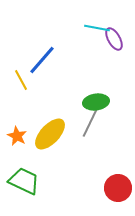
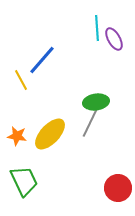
cyan line: rotated 75 degrees clockwise
orange star: rotated 18 degrees counterclockwise
green trapezoid: rotated 40 degrees clockwise
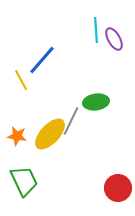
cyan line: moved 1 px left, 2 px down
gray line: moved 19 px left, 2 px up
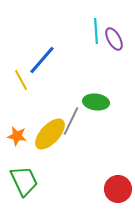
cyan line: moved 1 px down
green ellipse: rotated 15 degrees clockwise
red circle: moved 1 px down
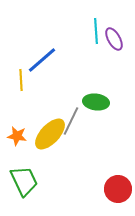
blue line: rotated 8 degrees clockwise
yellow line: rotated 25 degrees clockwise
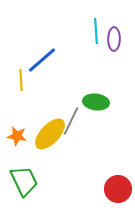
purple ellipse: rotated 30 degrees clockwise
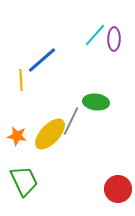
cyan line: moved 1 px left, 4 px down; rotated 45 degrees clockwise
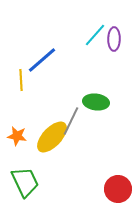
yellow ellipse: moved 2 px right, 3 px down
green trapezoid: moved 1 px right, 1 px down
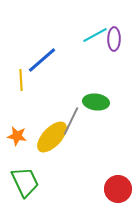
cyan line: rotated 20 degrees clockwise
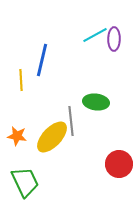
blue line: rotated 36 degrees counterclockwise
gray line: rotated 32 degrees counterclockwise
red circle: moved 1 px right, 25 px up
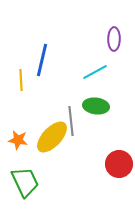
cyan line: moved 37 px down
green ellipse: moved 4 px down
orange star: moved 1 px right, 4 px down
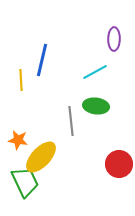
yellow ellipse: moved 11 px left, 20 px down
